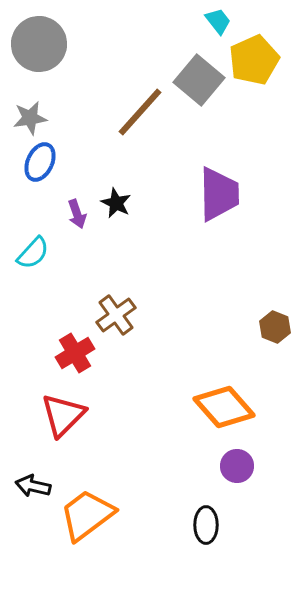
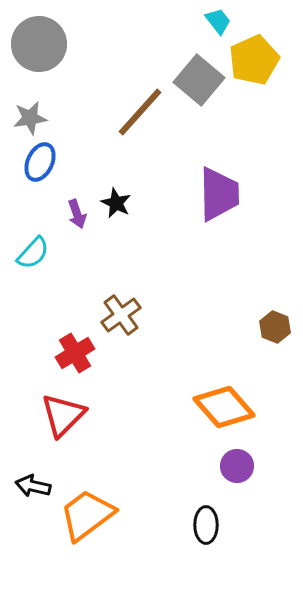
brown cross: moved 5 px right
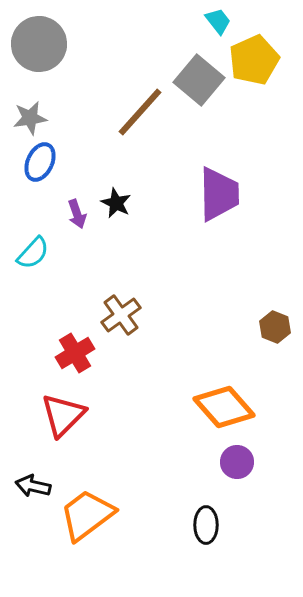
purple circle: moved 4 px up
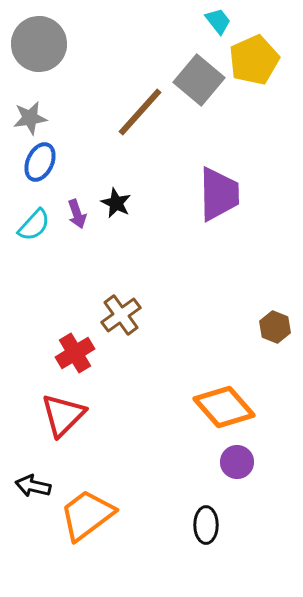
cyan semicircle: moved 1 px right, 28 px up
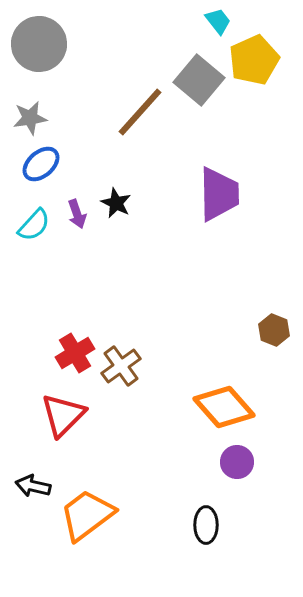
blue ellipse: moved 1 px right, 2 px down; rotated 24 degrees clockwise
brown cross: moved 51 px down
brown hexagon: moved 1 px left, 3 px down
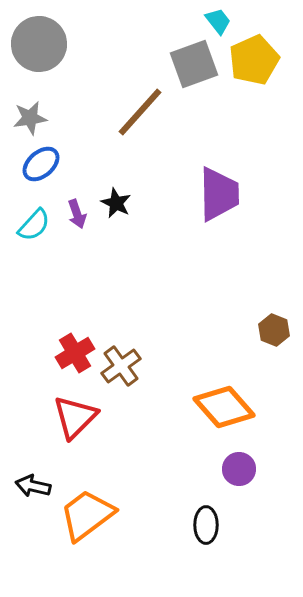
gray square: moved 5 px left, 16 px up; rotated 30 degrees clockwise
red triangle: moved 12 px right, 2 px down
purple circle: moved 2 px right, 7 px down
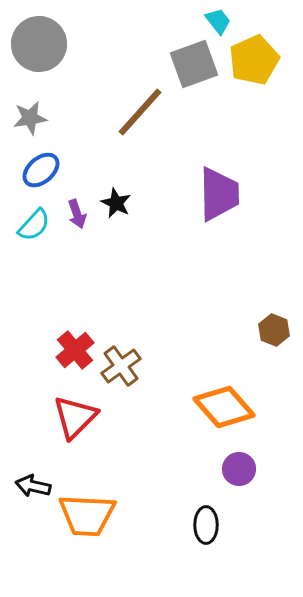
blue ellipse: moved 6 px down
red cross: moved 3 px up; rotated 9 degrees counterclockwise
orange trapezoid: rotated 140 degrees counterclockwise
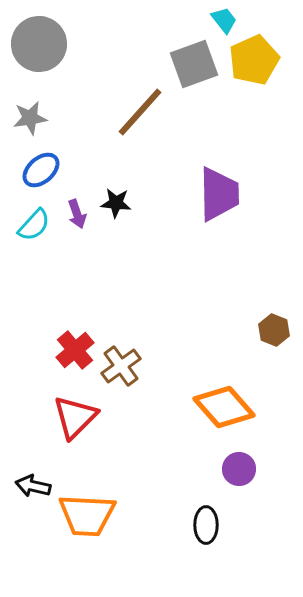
cyan trapezoid: moved 6 px right, 1 px up
black star: rotated 20 degrees counterclockwise
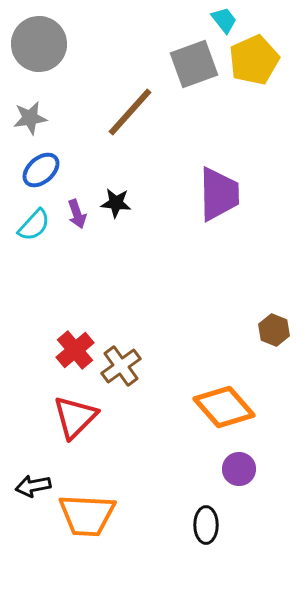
brown line: moved 10 px left
black arrow: rotated 24 degrees counterclockwise
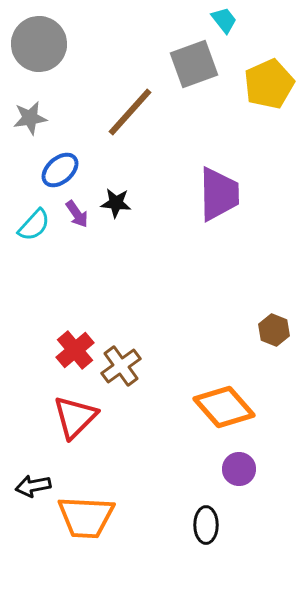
yellow pentagon: moved 15 px right, 24 px down
blue ellipse: moved 19 px right
purple arrow: rotated 16 degrees counterclockwise
orange trapezoid: moved 1 px left, 2 px down
